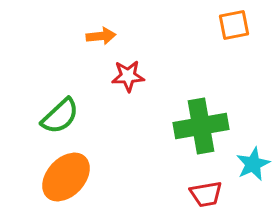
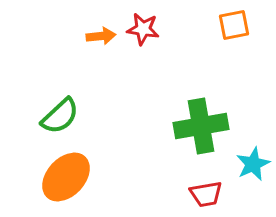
red star: moved 15 px right, 47 px up; rotated 12 degrees clockwise
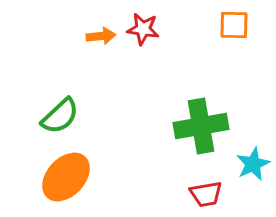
orange square: rotated 12 degrees clockwise
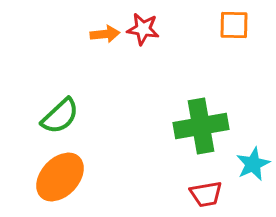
orange arrow: moved 4 px right, 2 px up
orange ellipse: moved 6 px left
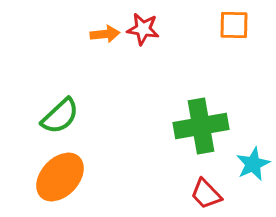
red trapezoid: rotated 56 degrees clockwise
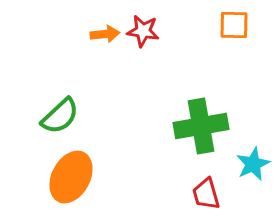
red star: moved 2 px down
orange ellipse: moved 11 px right; rotated 15 degrees counterclockwise
red trapezoid: rotated 28 degrees clockwise
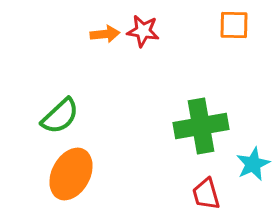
orange ellipse: moved 3 px up
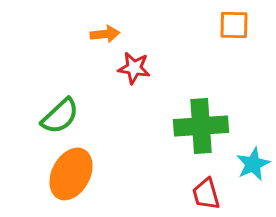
red star: moved 9 px left, 37 px down
green cross: rotated 6 degrees clockwise
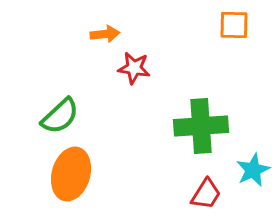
cyan star: moved 6 px down
orange ellipse: rotated 12 degrees counterclockwise
red trapezoid: rotated 132 degrees counterclockwise
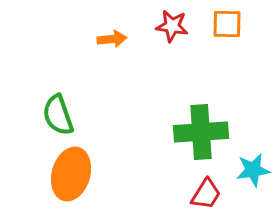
orange square: moved 7 px left, 1 px up
orange arrow: moved 7 px right, 5 px down
red star: moved 38 px right, 42 px up
green semicircle: moved 2 px left, 1 px up; rotated 114 degrees clockwise
green cross: moved 6 px down
cyan star: rotated 16 degrees clockwise
